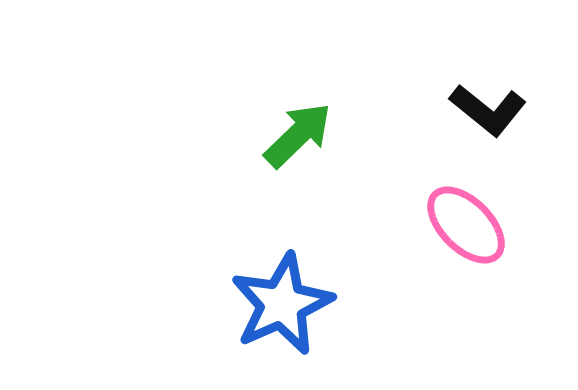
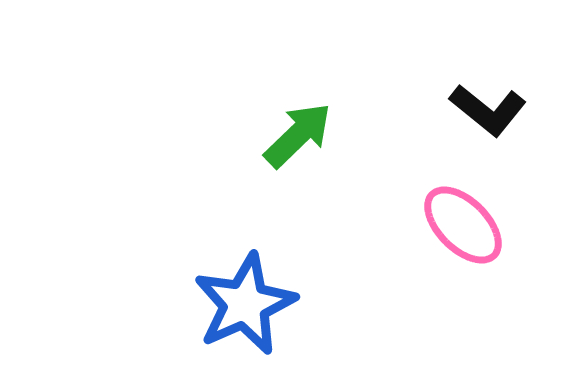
pink ellipse: moved 3 px left
blue star: moved 37 px left
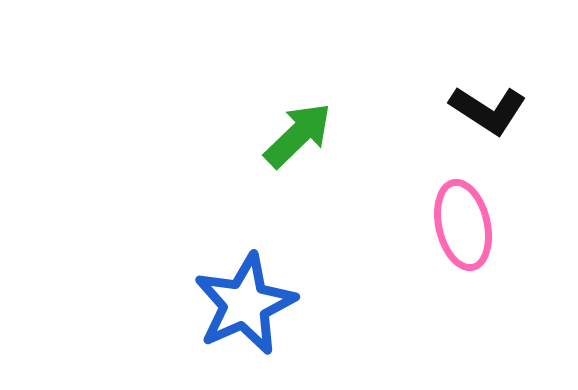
black L-shape: rotated 6 degrees counterclockwise
pink ellipse: rotated 32 degrees clockwise
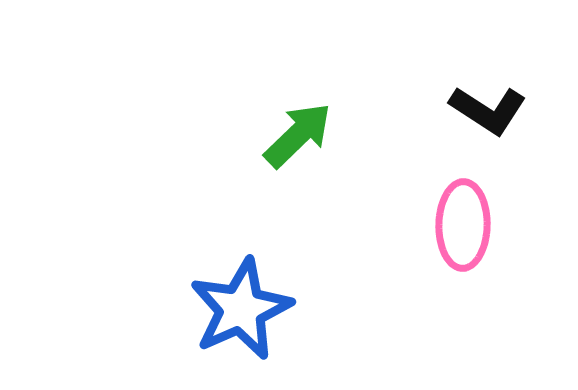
pink ellipse: rotated 14 degrees clockwise
blue star: moved 4 px left, 5 px down
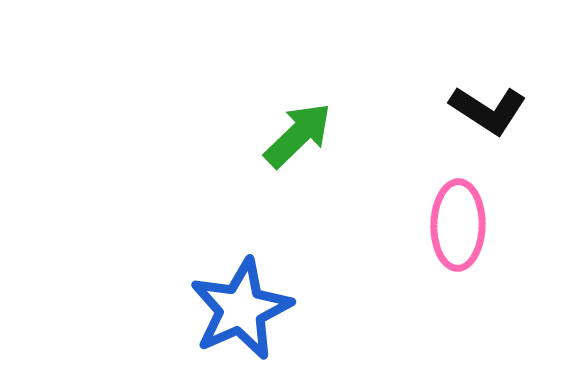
pink ellipse: moved 5 px left
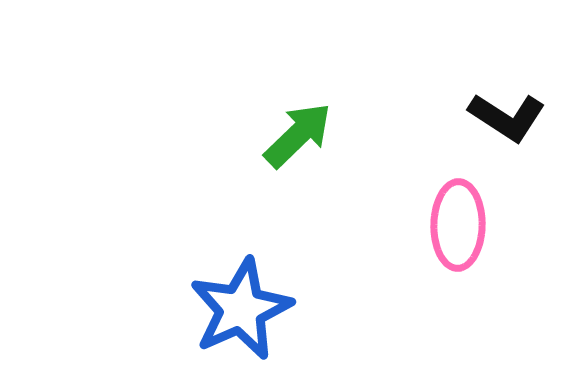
black L-shape: moved 19 px right, 7 px down
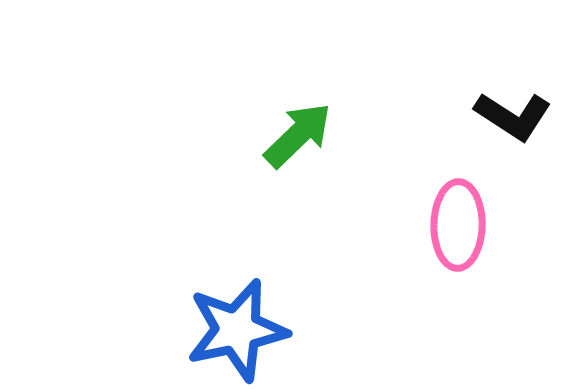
black L-shape: moved 6 px right, 1 px up
blue star: moved 4 px left, 21 px down; rotated 12 degrees clockwise
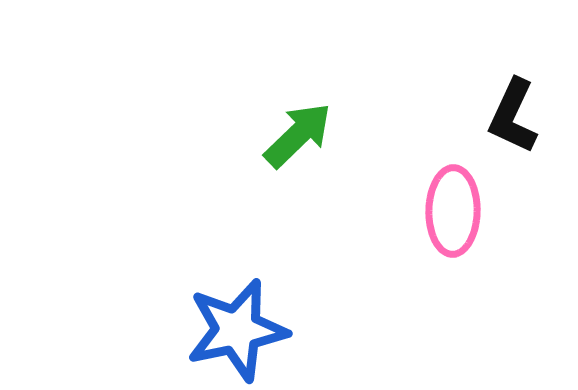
black L-shape: rotated 82 degrees clockwise
pink ellipse: moved 5 px left, 14 px up
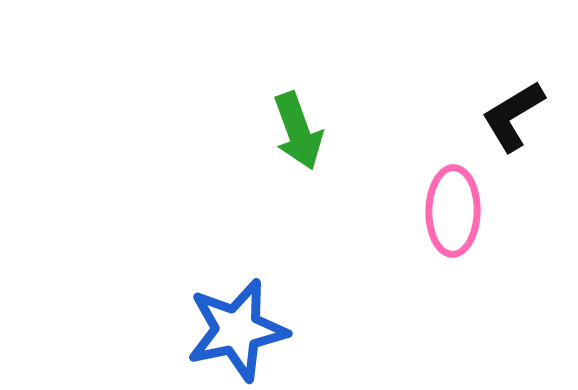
black L-shape: rotated 34 degrees clockwise
green arrow: moved 4 px up; rotated 114 degrees clockwise
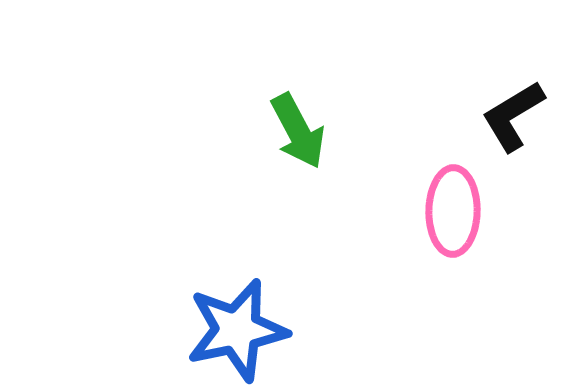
green arrow: rotated 8 degrees counterclockwise
